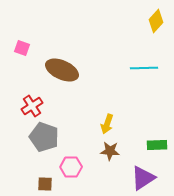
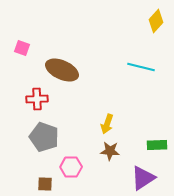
cyan line: moved 3 px left, 1 px up; rotated 16 degrees clockwise
red cross: moved 5 px right, 7 px up; rotated 30 degrees clockwise
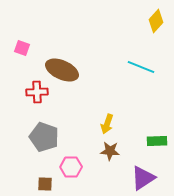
cyan line: rotated 8 degrees clockwise
red cross: moved 7 px up
green rectangle: moved 4 px up
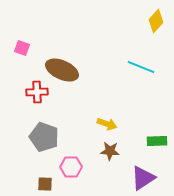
yellow arrow: rotated 90 degrees counterclockwise
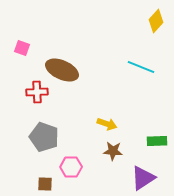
brown star: moved 3 px right
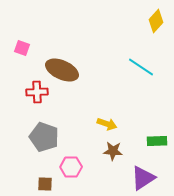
cyan line: rotated 12 degrees clockwise
